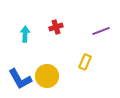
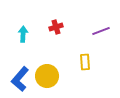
cyan arrow: moved 2 px left
yellow rectangle: rotated 28 degrees counterclockwise
blue L-shape: rotated 70 degrees clockwise
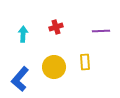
purple line: rotated 18 degrees clockwise
yellow circle: moved 7 px right, 9 px up
